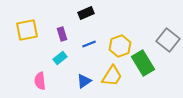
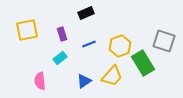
gray square: moved 4 px left, 1 px down; rotated 20 degrees counterclockwise
yellow trapezoid: rotated 10 degrees clockwise
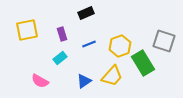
pink semicircle: rotated 54 degrees counterclockwise
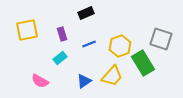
gray square: moved 3 px left, 2 px up
